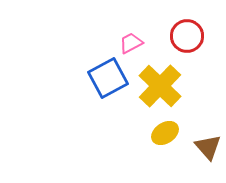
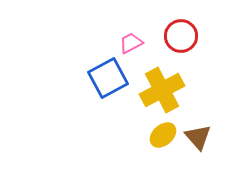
red circle: moved 6 px left
yellow cross: moved 2 px right, 4 px down; rotated 18 degrees clockwise
yellow ellipse: moved 2 px left, 2 px down; rotated 8 degrees counterclockwise
brown triangle: moved 10 px left, 10 px up
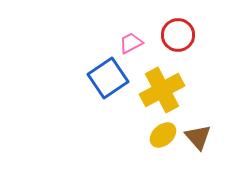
red circle: moved 3 px left, 1 px up
blue square: rotated 6 degrees counterclockwise
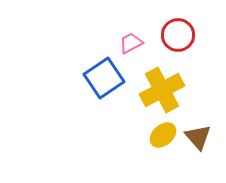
blue square: moved 4 px left
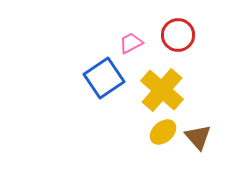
yellow cross: rotated 21 degrees counterclockwise
yellow ellipse: moved 3 px up
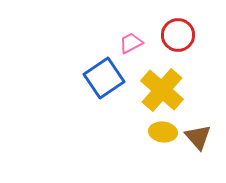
yellow ellipse: rotated 48 degrees clockwise
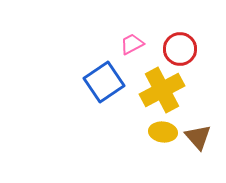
red circle: moved 2 px right, 14 px down
pink trapezoid: moved 1 px right, 1 px down
blue square: moved 4 px down
yellow cross: rotated 21 degrees clockwise
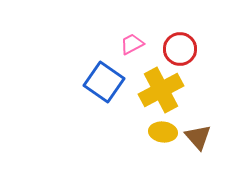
blue square: rotated 21 degrees counterclockwise
yellow cross: moved 1 px left
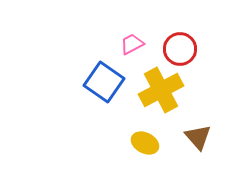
yellow ellipse: moved 18 px left, 11 px down; rotated 20 degrees clockwise
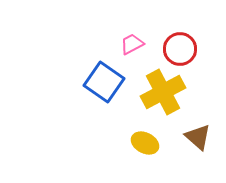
yellow cross: moved 2 px right, 2 px down
brown triangle: rotated 8 degrees counterclockwise
